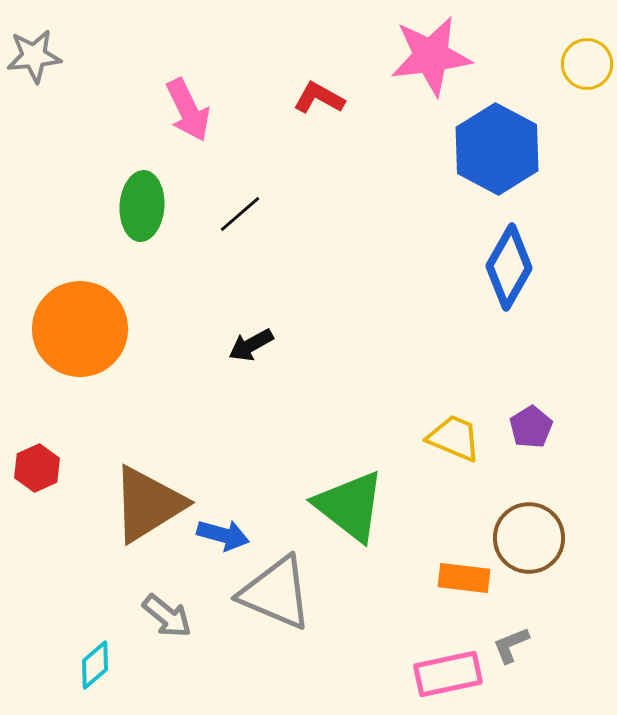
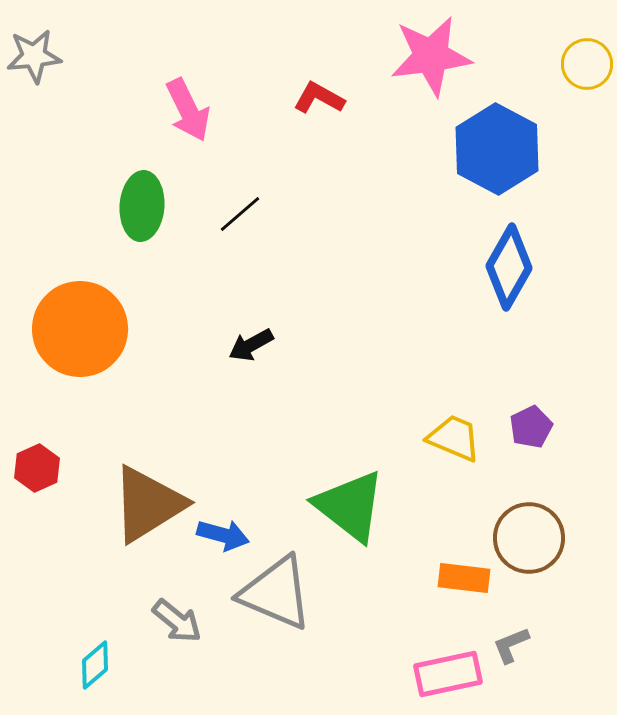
purple pentagon: rotated 6 degrees clockwise
gray arrow: moved 10 px right, 5 px down
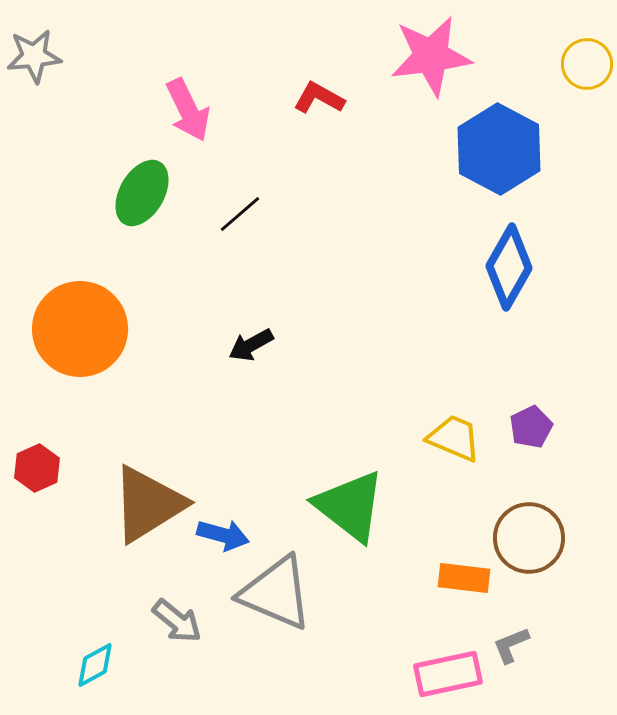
blue hexagon: moved 2 px right
green ellipse: moved 13 px up; rotated 26 degrees clockwise
cyan diamond: rotated 12 degrees clockwise
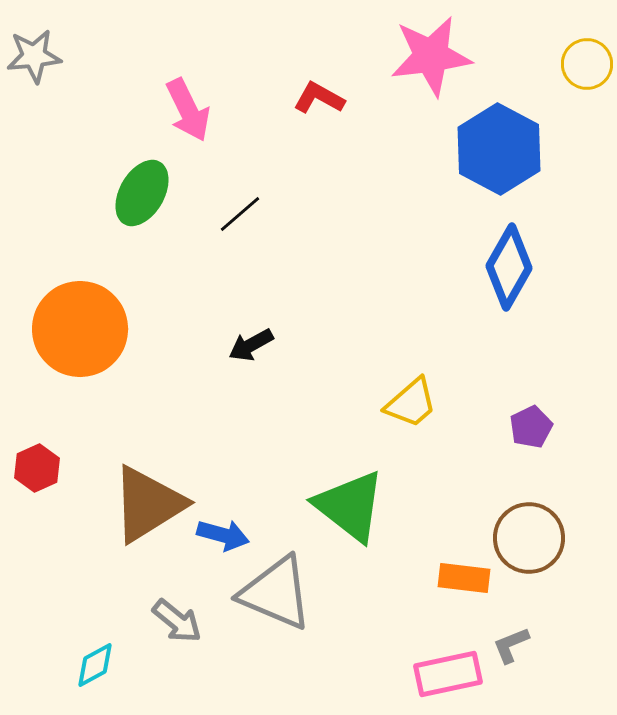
yellow trapezoid: moved 43 px left, 35 px up; rotated 116 degrees clockwise
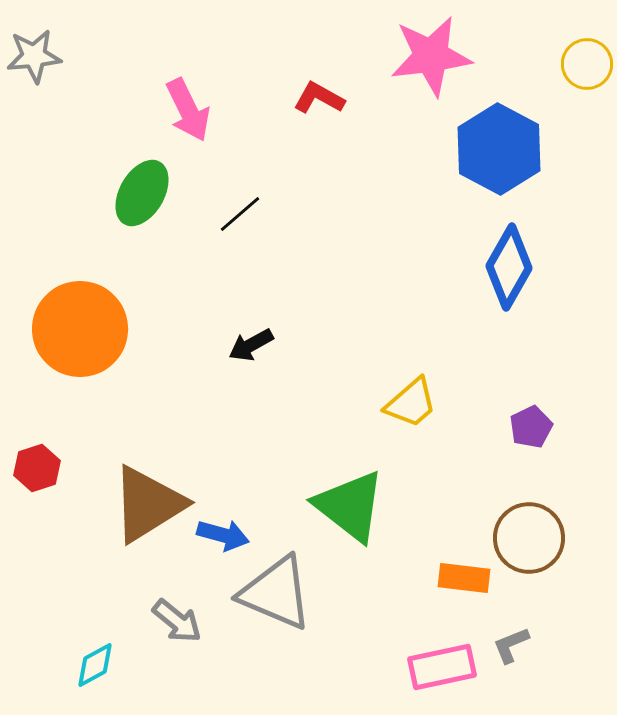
red hexagon: rotated 6 degrees clockwise
pink rectangle: moved 6 px left, 7 px up
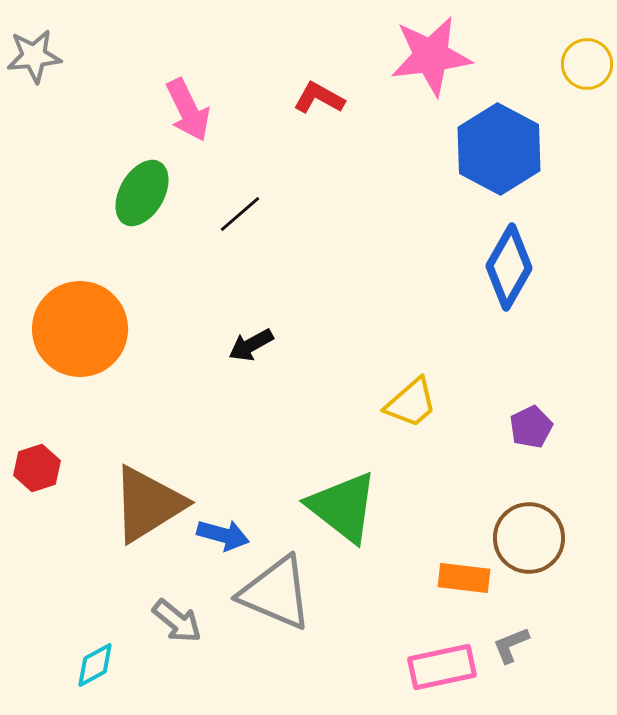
green triangle: moved 7 px left, 1 px down
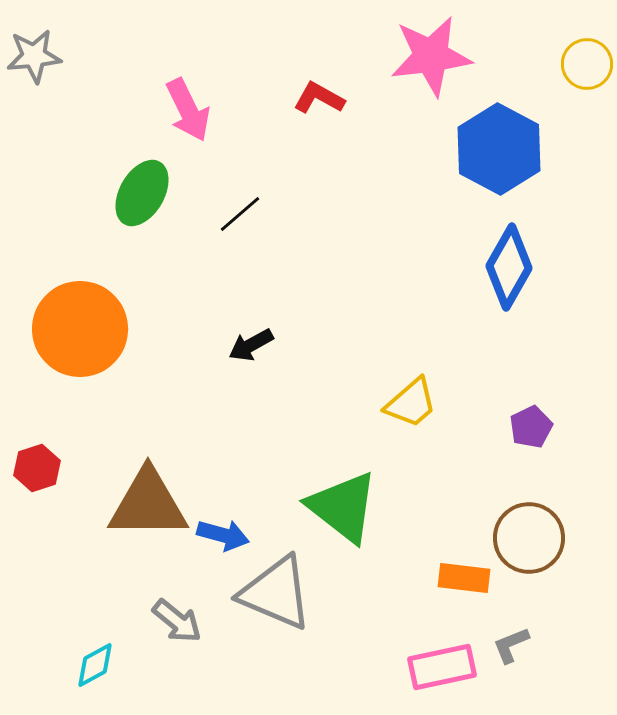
brown triangle: rotated 32 degrees clockwise
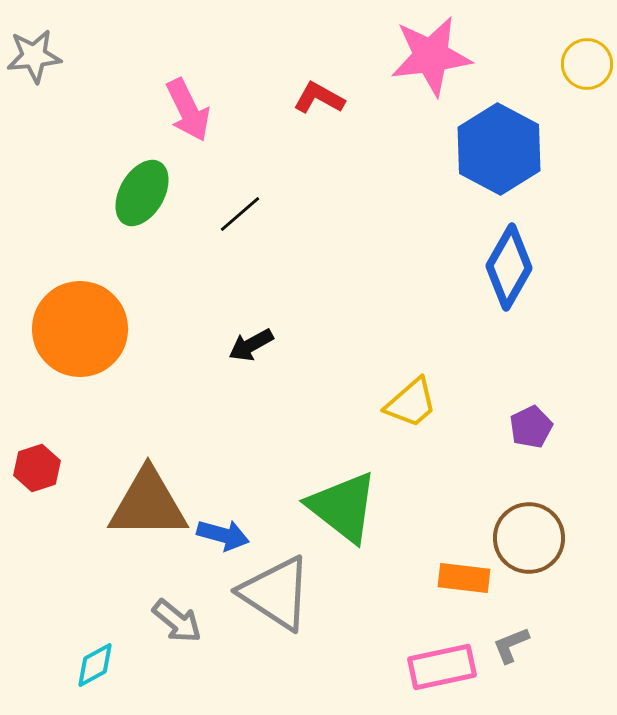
gray triangle: rotated 10 degrees clockwise
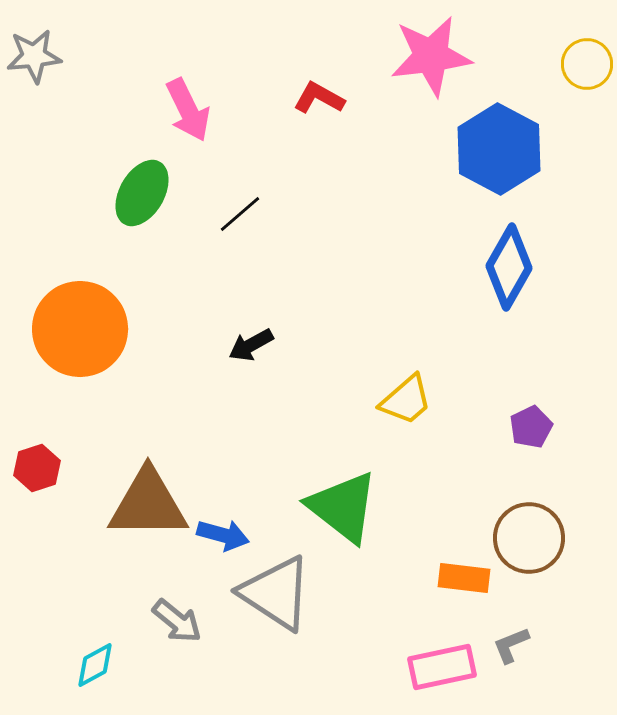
yellow trapezoid: moved 5 px left, 3 px up
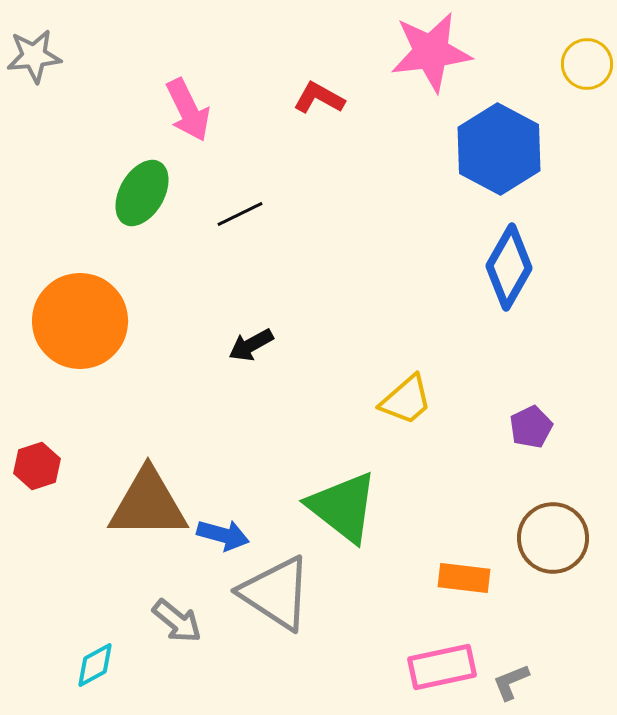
pink star: moved 4 px up
black line: rotated 15 degrees clockwise
orange circle: moved 8 px up
red hexagon: moved 2 px up
brown circle: moved 24 px right
gray L-shape: moved 37 px down
